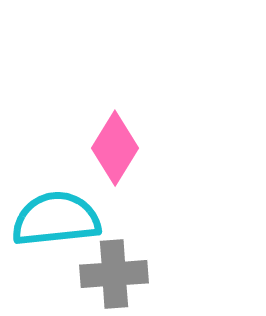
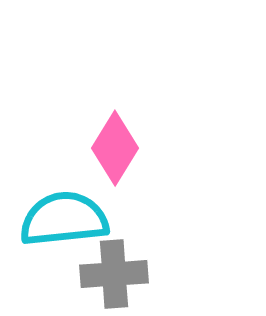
cyan semicircle: moved 8 px right
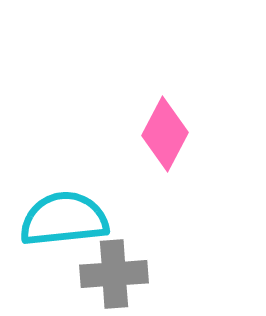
pink diamond: moved 50 px right, 14 px up; rotated 4 degrees counterclockwise
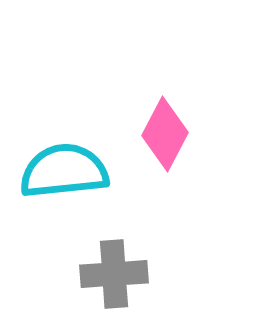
cyan semicircle: moved 48 px up
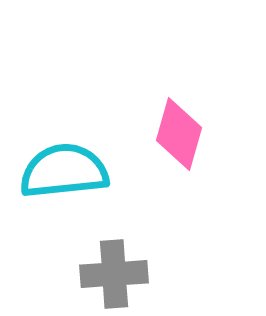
pink diamond: moved 14 px right; rotated 12 degrees counterclockwise
